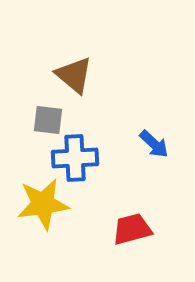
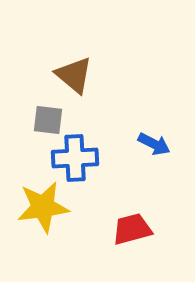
blue arrow: rotated 16 degrees counterclockwise
yellow star: moved 3 px down
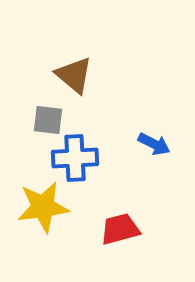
red trapezoid: moved 12 px left
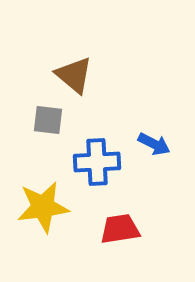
blue cross: moved 22 px right, 4 px down
red trapezoid: rotated 6 degrees clockwise
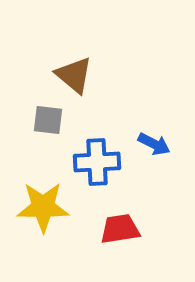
yellow star: rotated 8 degrees clockwise
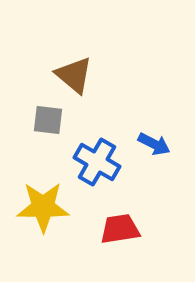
blue cross: rotated 33 degrees clockwise
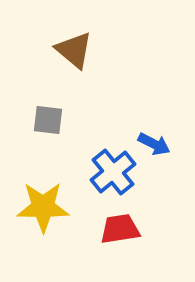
brown triangle: moved 25 px up
blue cross: moved 16 px right, 10 px down; rotated 21 degrees clockwise
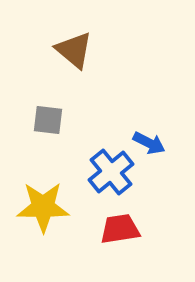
blue arrow: moved 5 px left, 1 px up
blue cross: moved 2 px left
